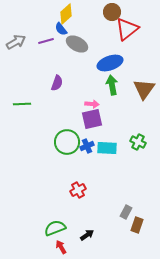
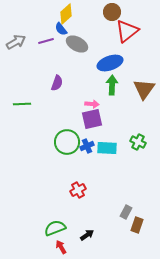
red triangle: moved 2 px down
green arrow: rotated 12 degrees clockwise
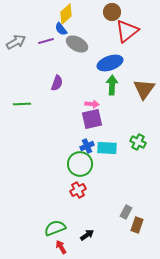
green circle: moved 13 px right, 22 px down
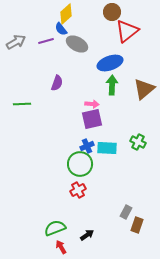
brown triangle: rotated 15 degrees clockwise
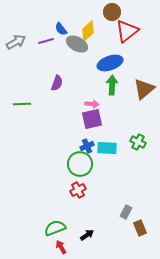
yellow diamond: moved 22 px right, 17 px down
brown rectangle: moved 3 px right, 3 px down; rotated 42 degrees counterclockwise
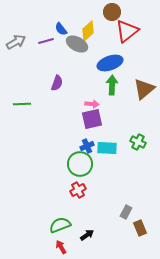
green semicircle: moved 5 px right, 3 px up
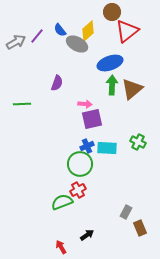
blue semicircle: moved 1 px left, 1 px down
purple line: moved 9 px left, 5 px up; rotated 35 degrees counterclockwise
brown triangle: moved 12 px left
pink arrow: moved 7 px left
green semicircle: moved 2 px right, 23 px up
